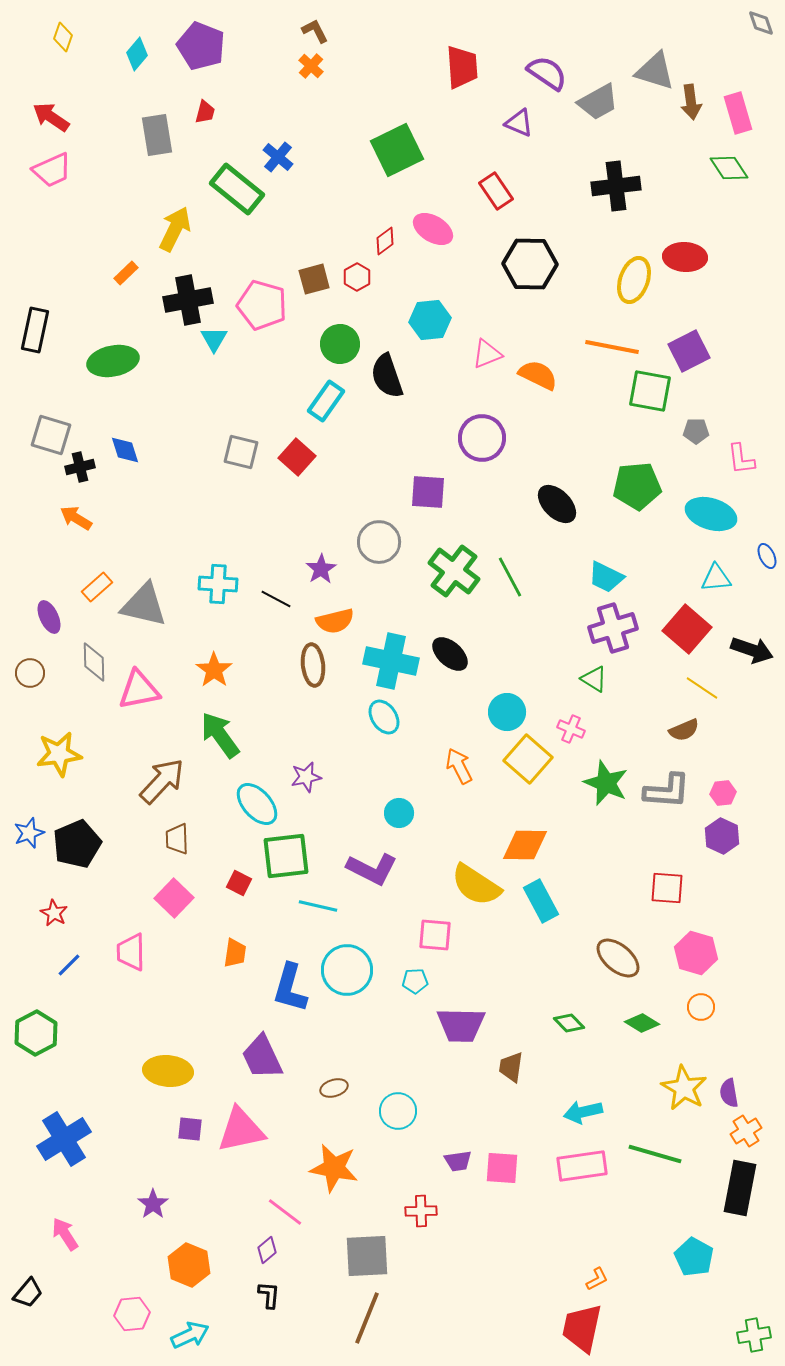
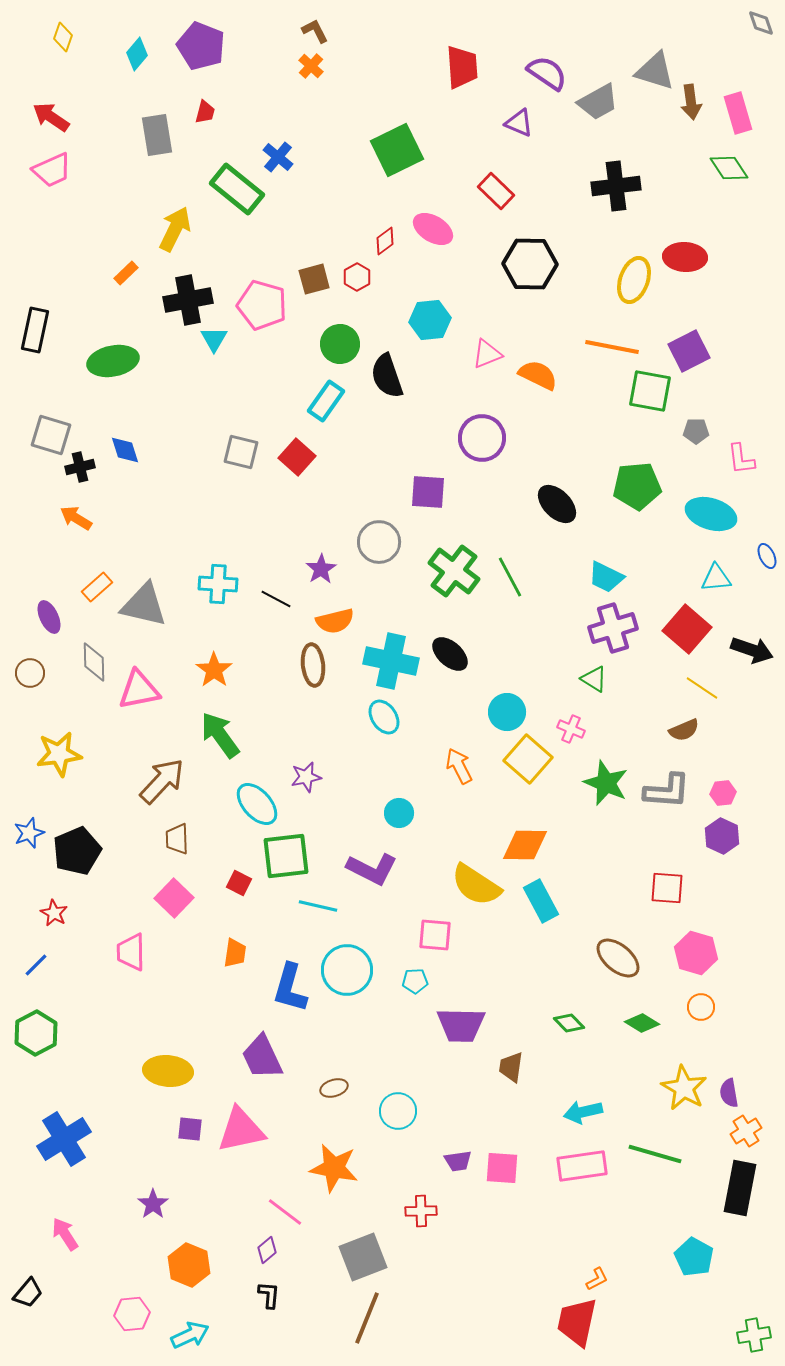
red rectangle at (496, 191): rotated 12 degrees counterclockwise
black pentagon at (77, 844): moved 7 px down
blue line at (69, 965): moved 33 px left
gray square at (367, 1256): moved 4 px left, 1 px down; rotated 18 degrees counterclockwise
red trapezoid at (582, 1328): moved 5 px left, 6 px up
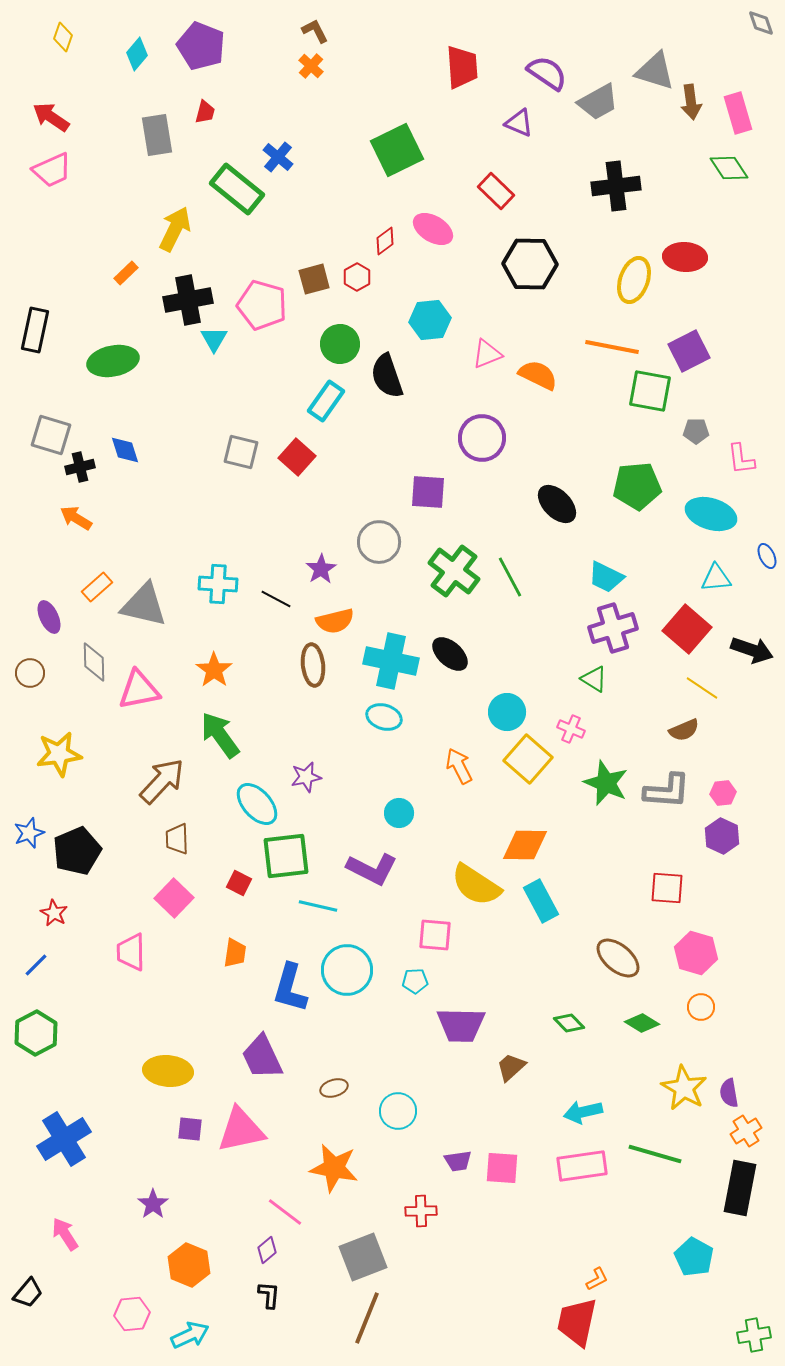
cyan ellipse at (384, 717): rotated 40 degrees counterclockwise
brown trapezoid at (511, 1067): rotated 40 degrees clockwise
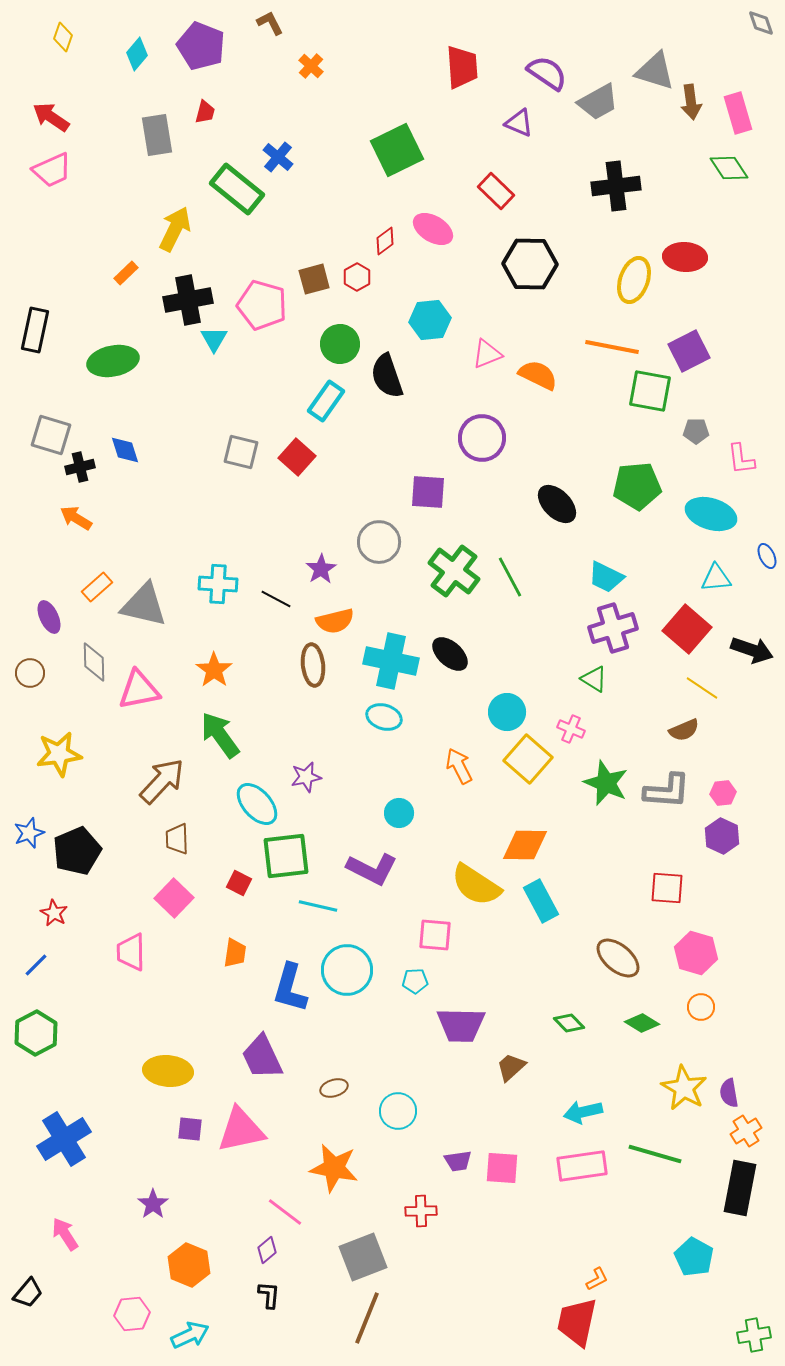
brown L-shape at (315, 31): moved 45 px left, 8 px up
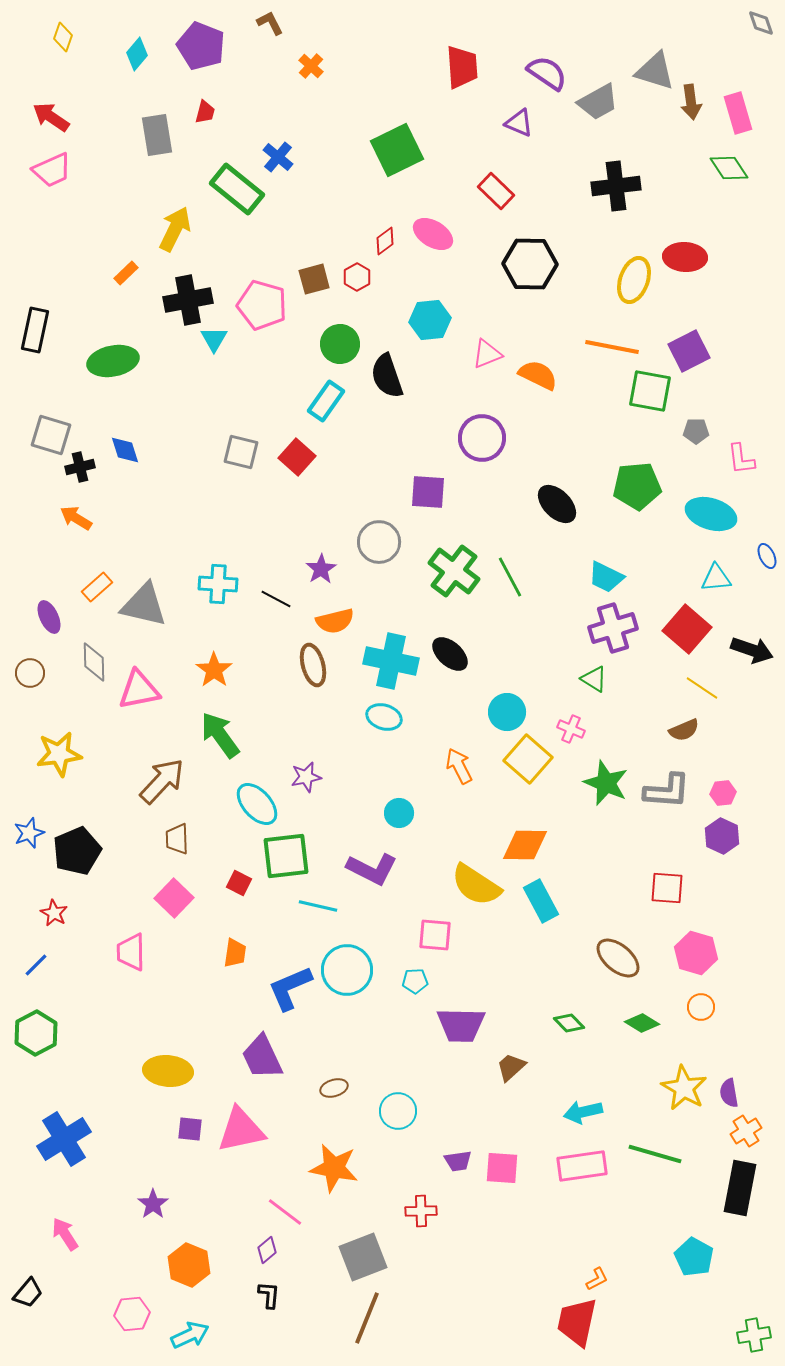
pink ellipse at (433, 229): moved 5 px down
brown ellipse at (313, 665): rotated 9 degrees counterclockwise
blue L-shape at (290, 988): rotated 51 degrees clockwise
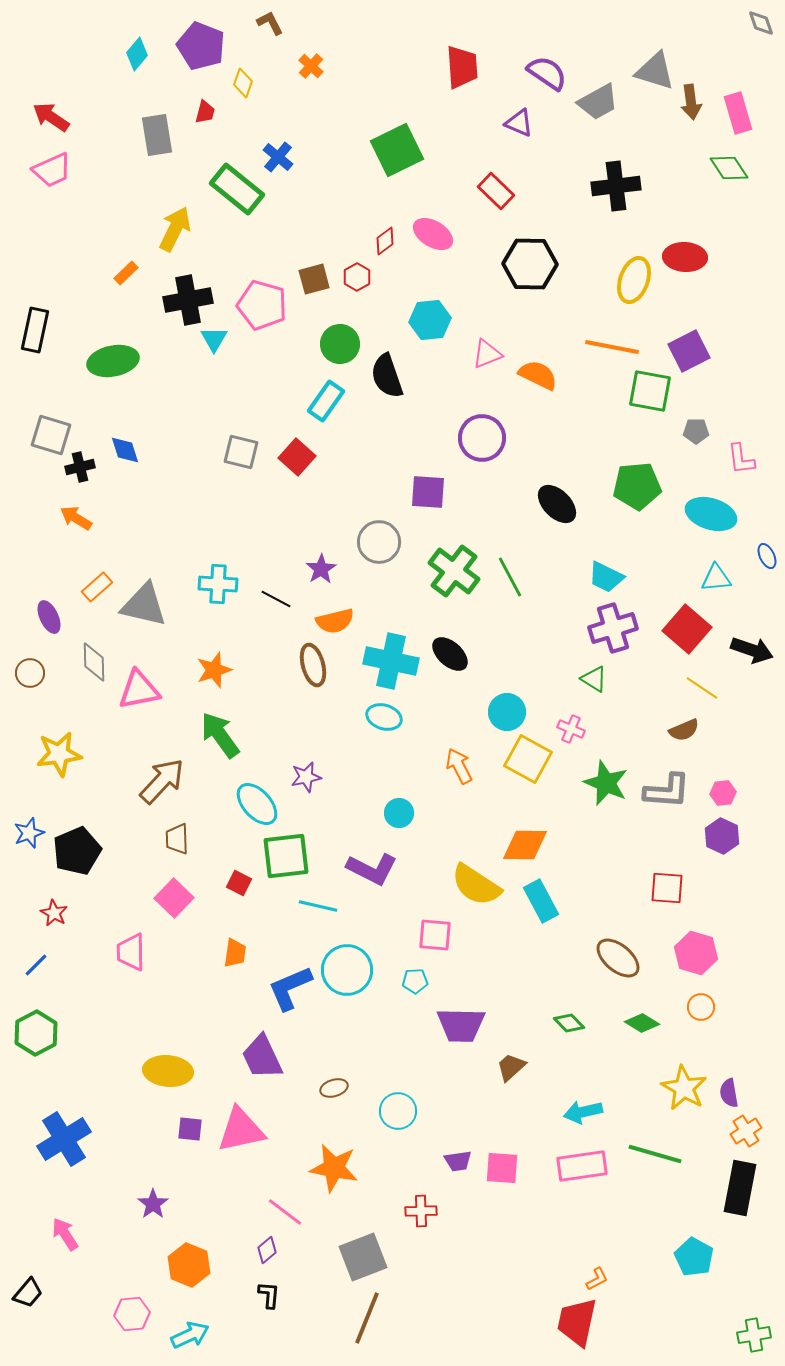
yellow diamond at (63, 37): moved 180 px right, 46 px down
orange star at (214, 670): rotated 18 degrees clockwise
yellow square at (528, 759): rotated 12 degrees counterclockwise
